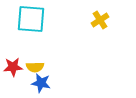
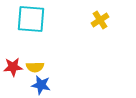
blue star: moved 2 px down
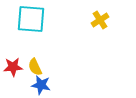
yellow semicircle: rotated 66 degrees clockwise
